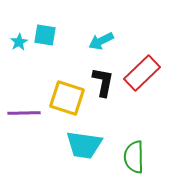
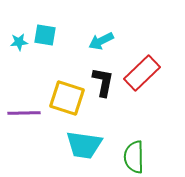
cyan star: rotated 24 degrees clockwise
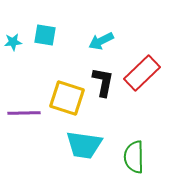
cyan star: moved 6 px left
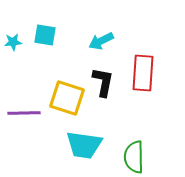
red rectangle: moved 1 px right; rotated 42 degrees counterclockwise
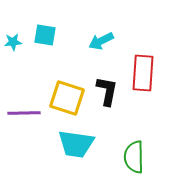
black L-shape: moved 4 px right, 9 px down
cyan trapezoid: moved 8 px left, 1 px up
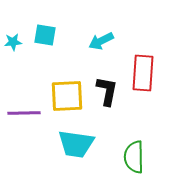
yellow square: moved 2 px up; rotated 21 degrees counterclockwise
